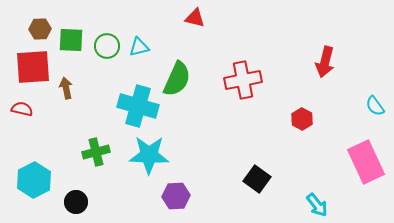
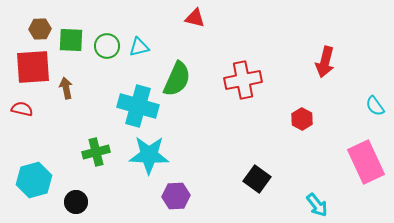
cyan hexagon: rotated 12 degrees clockwise
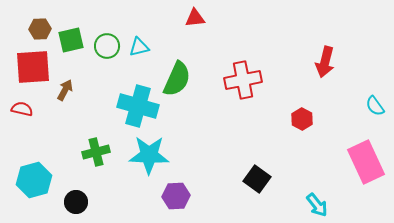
red triangle: rotated 20 degrees counterclockwise
green square: rotated 16 degrees counterclockwise
brown arrow: moved 1 px left, 2 px down; rotated 40 degrees clockwise
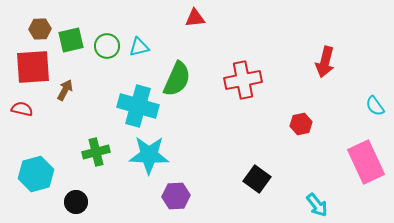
red hexagon: moved 1 px left, 5 px down; rotated 20 degrees clockwise
cyan hexagon: moved 2 px right, 6 px up
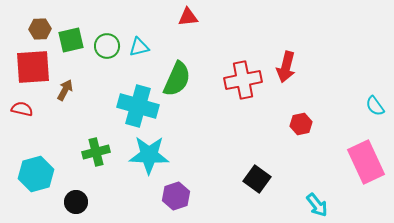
red triangle: moved 7 px left, 1 px up
red arrow: moved 39 px left, 5 px down
purple hexagon: rotated 16 degrees counterclockwise
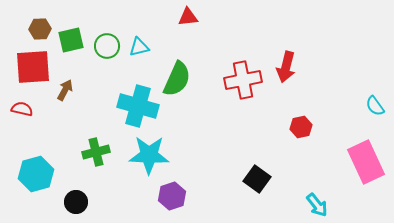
red hexagon: moved 3 px down
purple hexagon: moved 4 px left
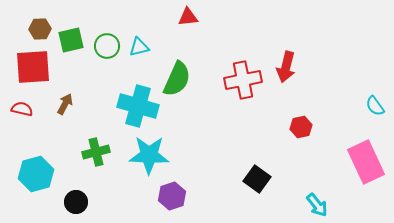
brown arrow: moved 14 px down
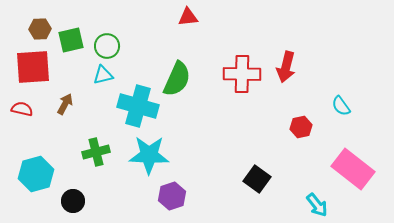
cyan triangle: moved 36 px left, 28 px down
red cross: moved 1 px left, 6 px up; rotated 12 degrees clockwise
cyan semicircle: moved 34 px left
pink rectangle: moved 13 px left, 7 px down; rotated 27 degrees counterclockwise
black circle: moved 3 px left, 1 px up
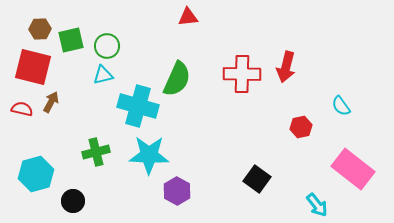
red square: rotated 18 degrees clockwise
brown arrow: moved 14 px left, 2 px up
purple hexagon: moved 5 px right, 5 px up; rotated 12 degrees counterclockwise
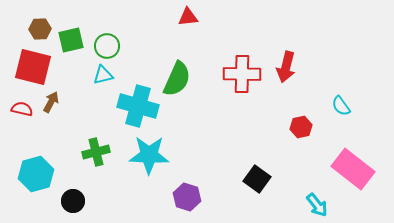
purple hexagon: moved 10 px right, 6 px down; rotated 12 degrees counterclockwise
